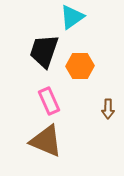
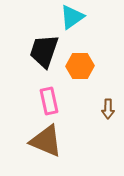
pink rectangle: rotated 12 degrees clockwise
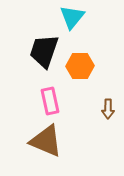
cyan triangle: rotated 16 degrees counterclockwise
pink rectangle: moved 1 px right
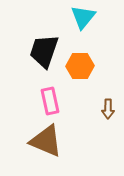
cyan triangle: moved 11 px right
